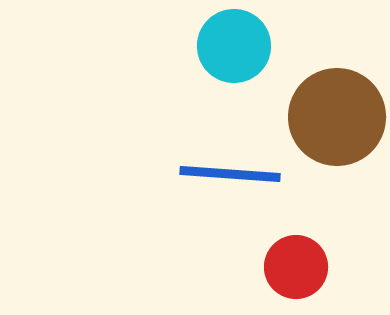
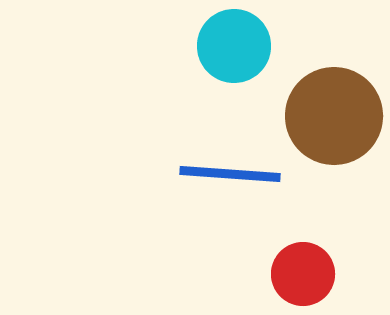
brown circle: moved 3 px left, 1 px up
red circle: moved 7 px right, 7 px down
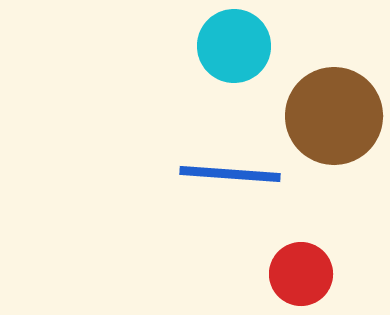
red circle: moved 2 px left
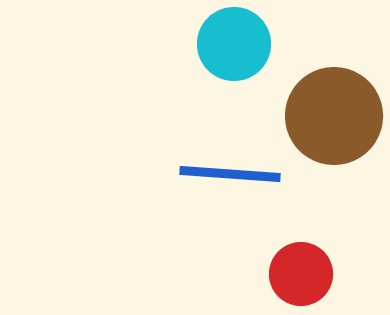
cyan circle: moved 2 px up
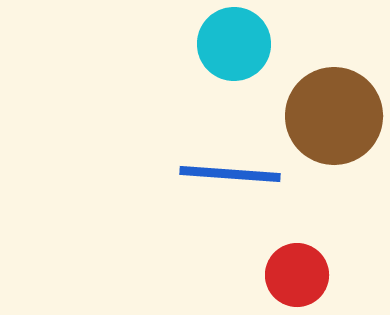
red circle: moved 4 px left, 1 px down
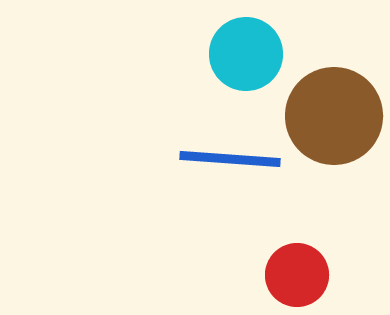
cyan circle: moved 12 px right, 10 px down
blue line: moved 15 px up
